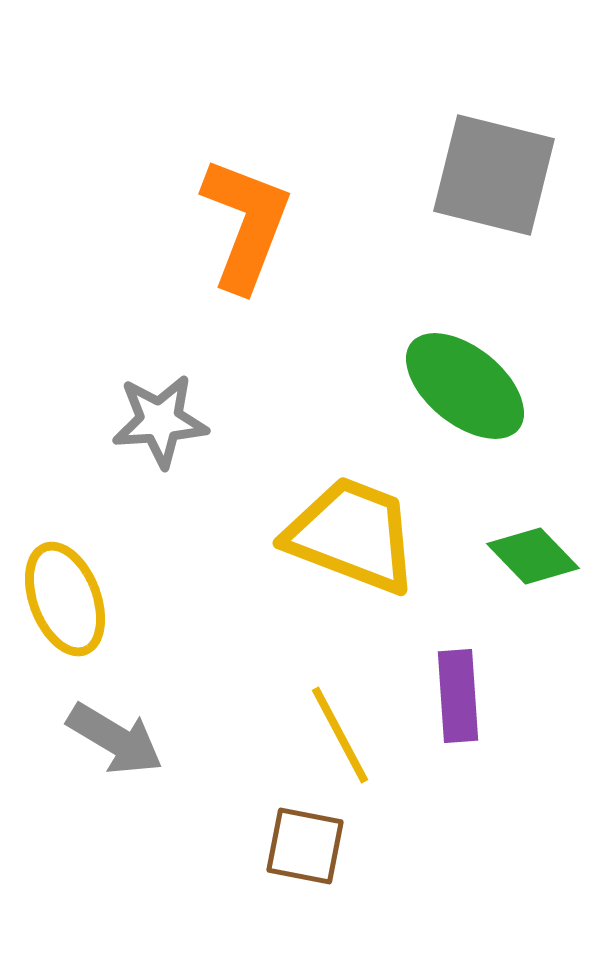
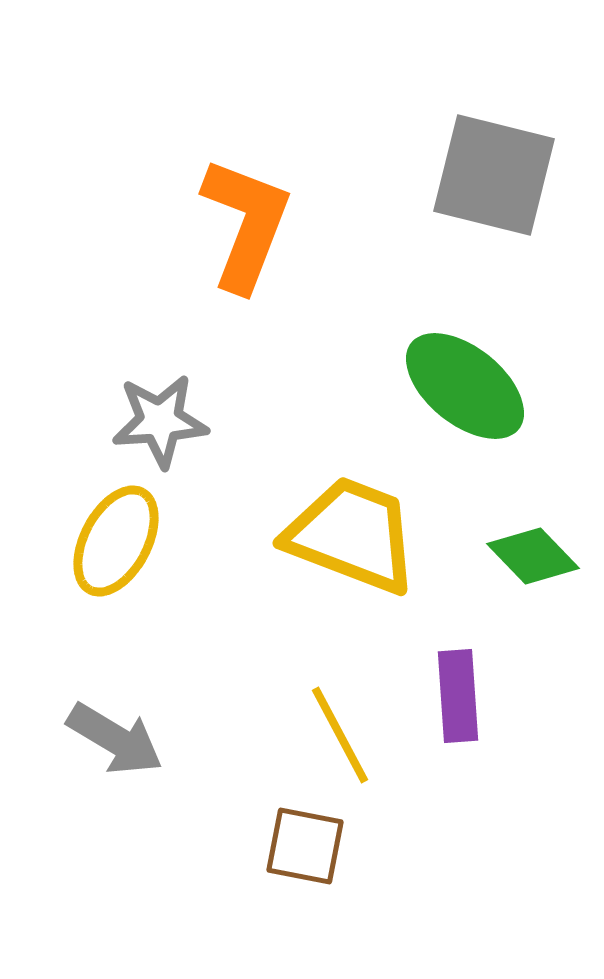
yellow ellipse: moved 51 px right, 58 px up; rotated 49 degrees clockwise
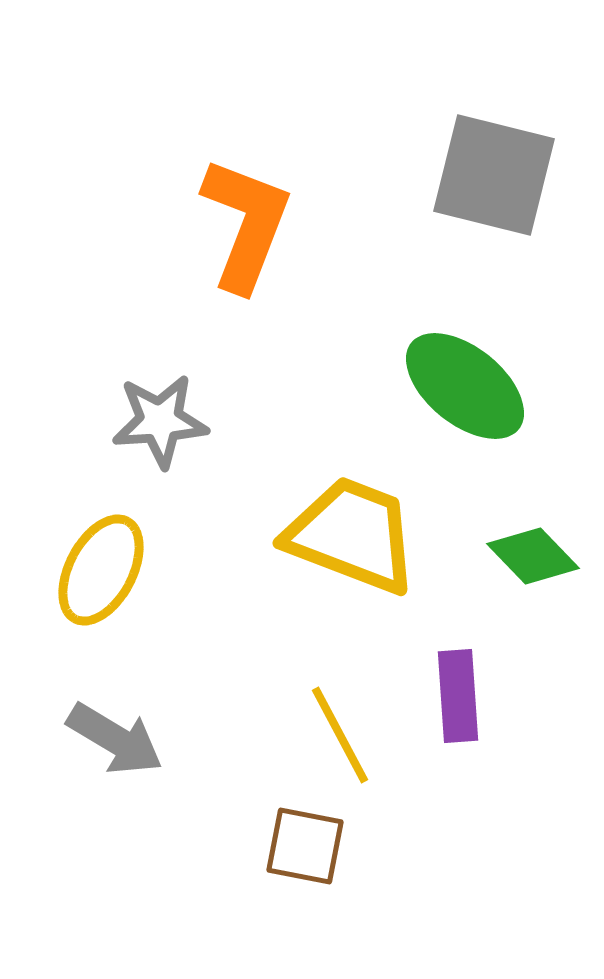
yellow ellipse: moved 15 px left, 29 px down
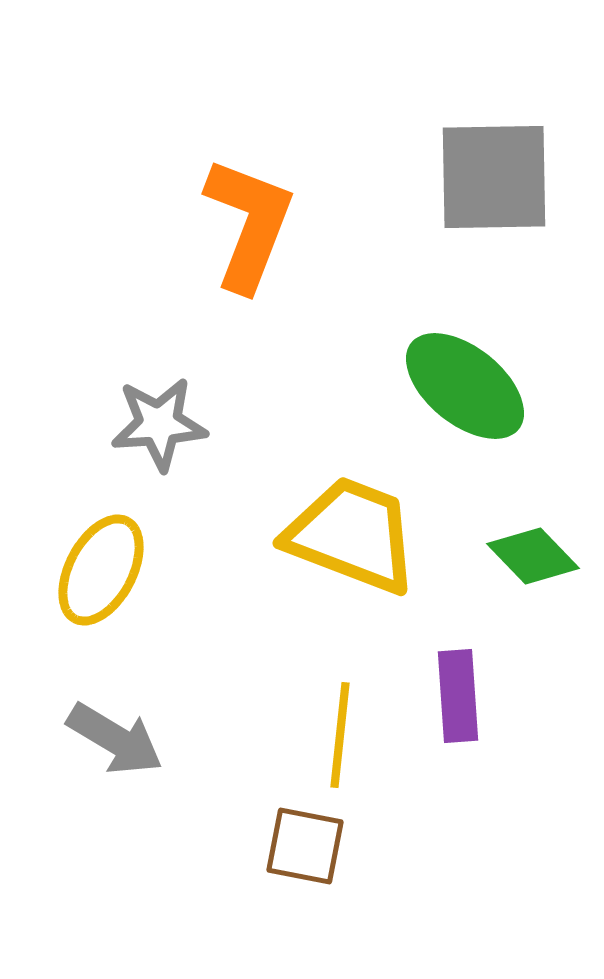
gray square: moved 2 px down; rotated 15 degrees counterclockwise
orange L-shape: moved 3 px right
gray star: moved 1 px left, 3 px down
yellow line: rotated 34 degrees clockwise
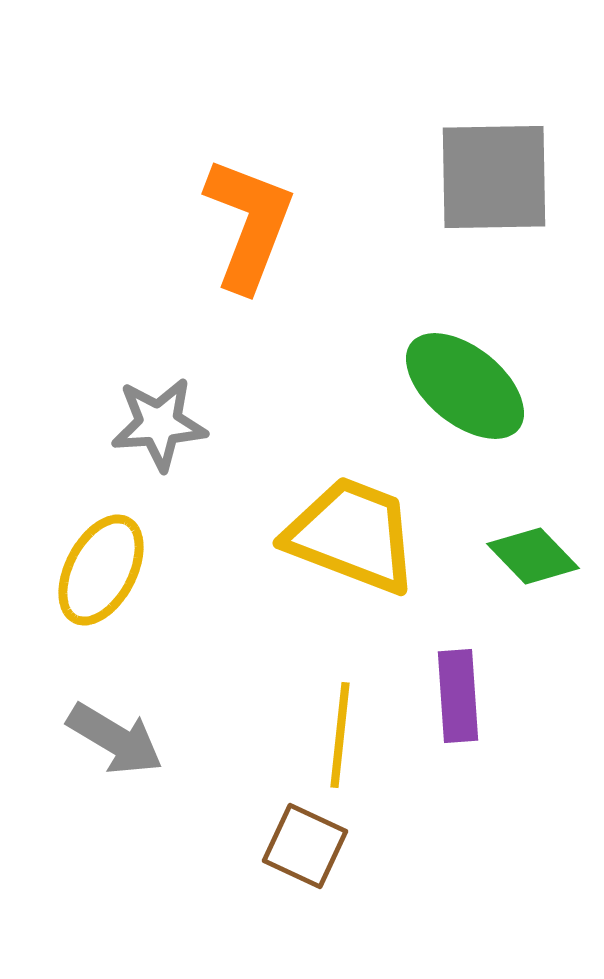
brown square: rotated 14 degrees clockwise
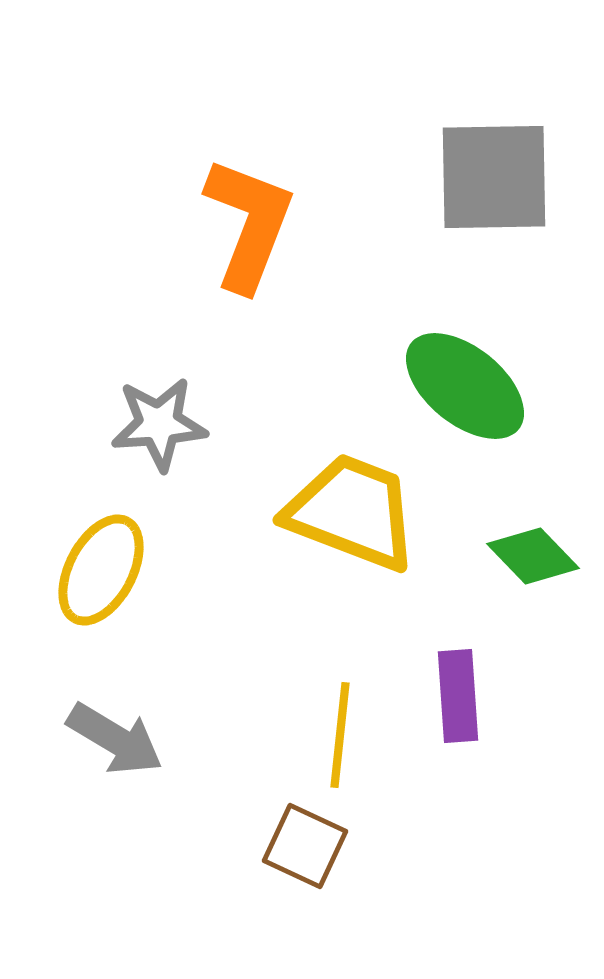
yellow trapezoid: moved 23 px up
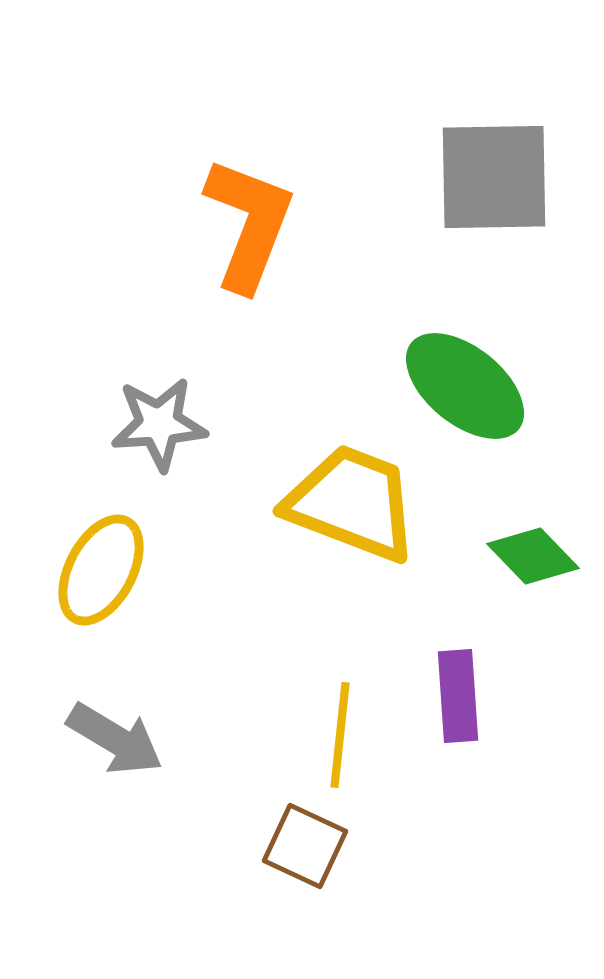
yellow trapezoid: moved 9 px up
